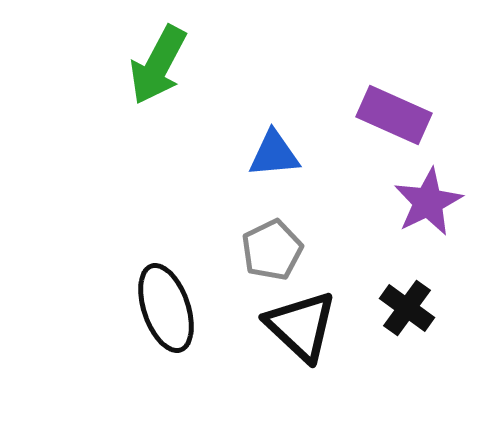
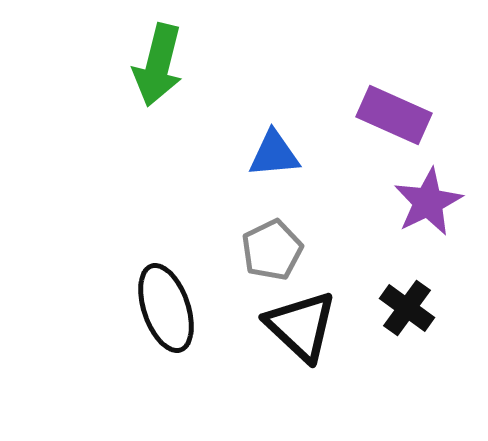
green arrow: rotated 14 degrees counterclockwise
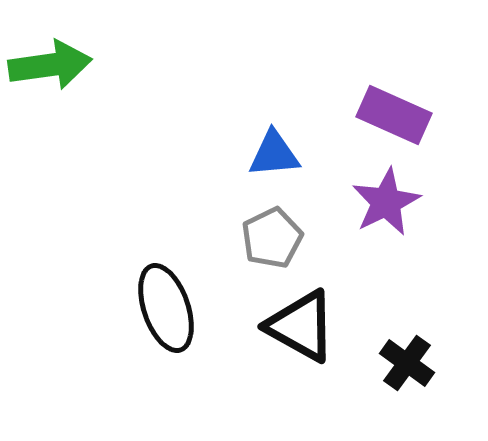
green arrow: moved 108 px left; rotated 112 degrees counterclockwise
purple star: moved 42 px left
gray pentagon: moved 12 px up
black cross: moved 55 px down
black triangle: rotated 14 degrees counterclockwise
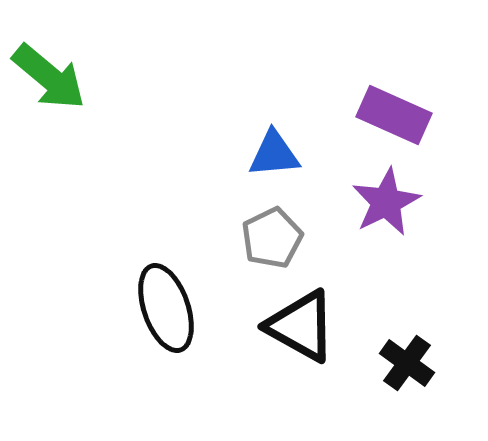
green arrow: moved 1 px left, 12 px down; rotated 48 degrees clockwise
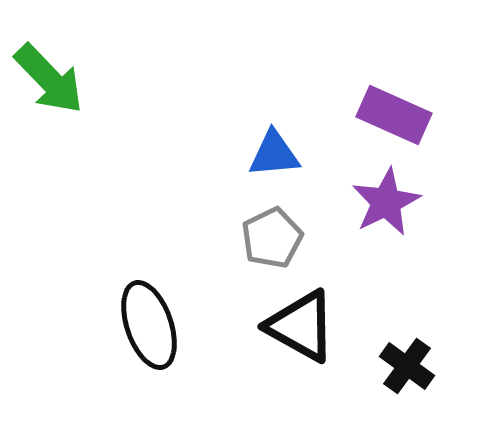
green arrow: moved 2 px down; rotated 6 degrees clockwise
black ellipse: moved 17 px left, 17 px down
black cross: moved 3 px down
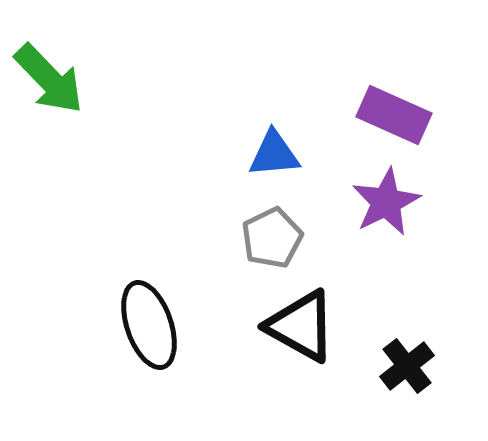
black cross: rotated 16 degrees clockwise
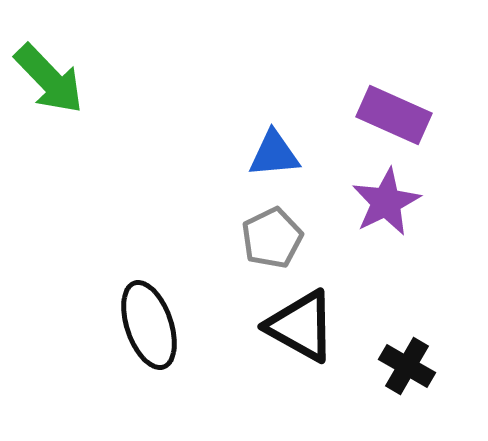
black cross: rotated 22 degrees counterclockwise
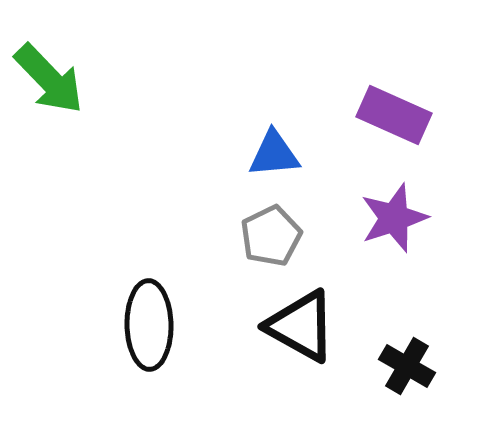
purple star: moved 8 px right, 16 px down; rotated 8 degrees clockwise
gray pentagon: moved 1 px left, 2 px up
black ellipse: rotated 18 degrees clockwise
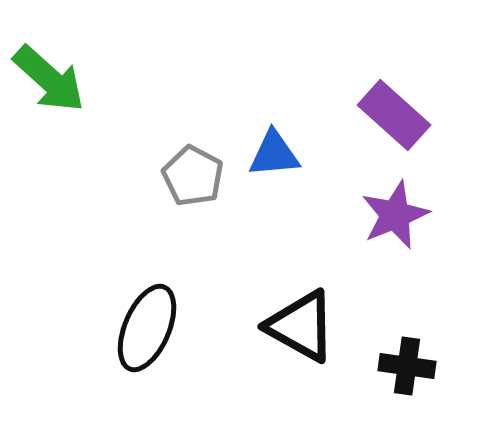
green arrow: rotated 4 degrees counterclockwise
purple rectangle: rotated 18 degrees clockwise
purple star: moved 1 px right, 3 px up; rotated 4 degrees counterclockwise
gray pentagon: moved 78 px left, 60 px up; rotated 18 degrees counterclockwise
black ellipse: moved 2 px left, 3 px down; rotated 24 degrees clockwise
black cross: rotated 22 degrees counterclockwise
